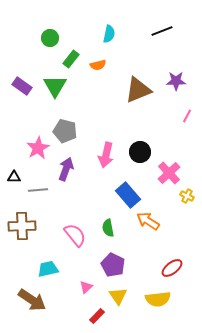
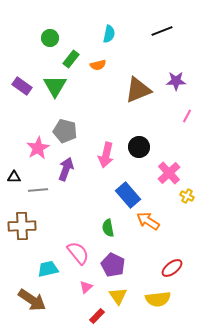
black circle: moved 1 px left, 5 px up
pink semicircle: moved 3 px right, 18 px down
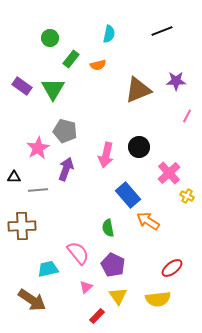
green triangle: moved 2 px left, 3 px down
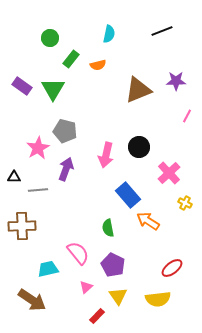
yellow cross: moved 2 px left, 7 px down
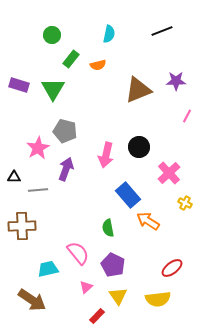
green circle: moved 2 px right, 3 px up
purple rectangle: moved 3 px left, 1 px up; rotated 18 degrees counterclockwise
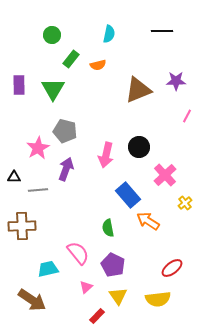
black line: rotated 20 degrees clockwise
purple rectangle: rotated 72 degrees clockwise
pink cross: moved 4 px left, 2 px down
yellow cross: rotated 24 degrees clockwise
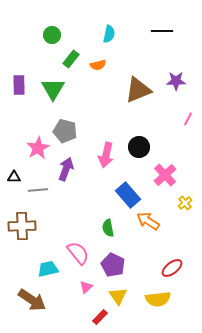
pink line: moved 1 px right, 3 px down
red rectangle: moved 3 px right, 1 px down
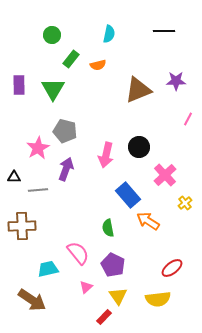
black line: moved 2 px right
red rectangle: moved 4 px right
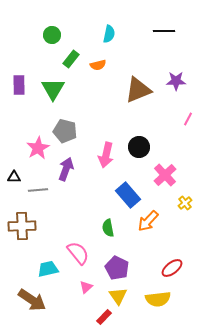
orange arrow: rotated 80 degrees counterclockwise
purple pentagon: moved 4 px right, 3 px down
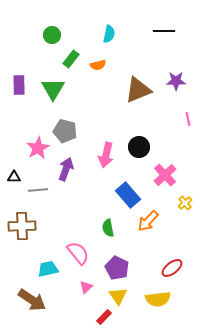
pink line: rotated 40 degrees counterclockwise
